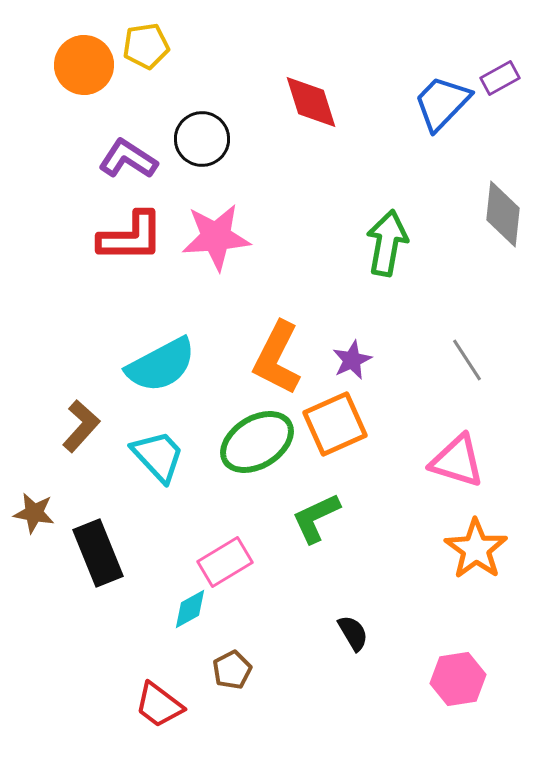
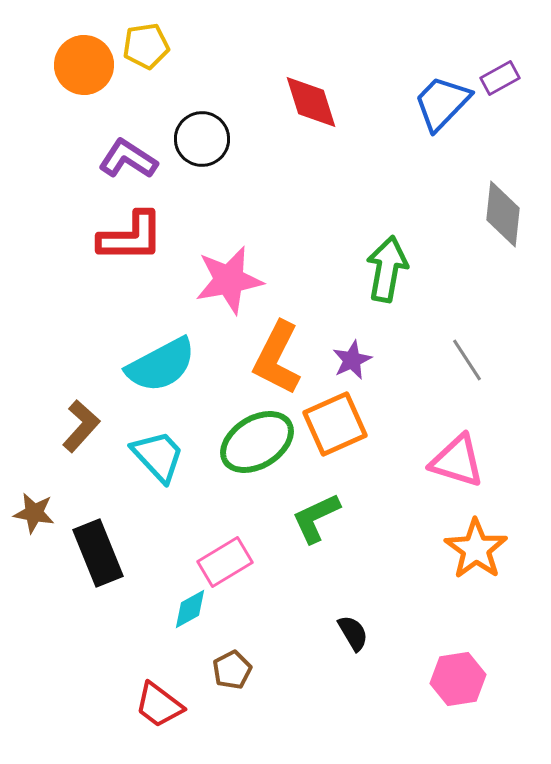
pink star: moved 13 px right, 43 px down; rotated 6 degrees counterclockwise
green arrow: moved 26 px down
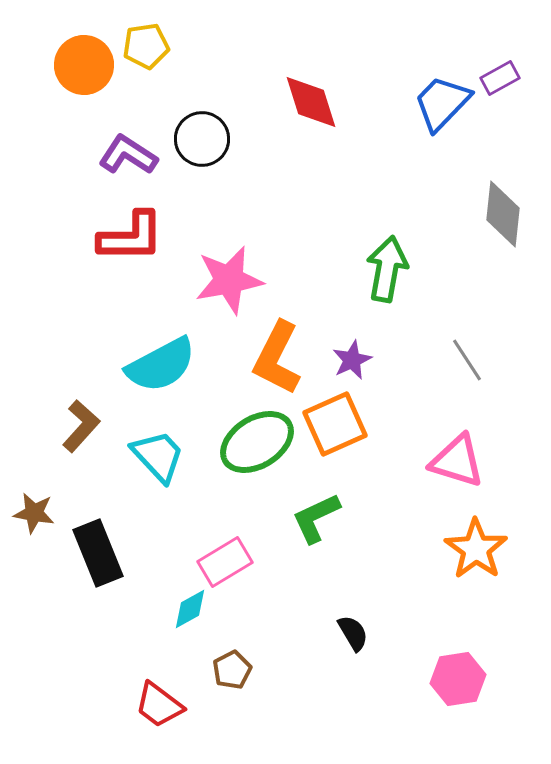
purple L-shape: moved 4 px up
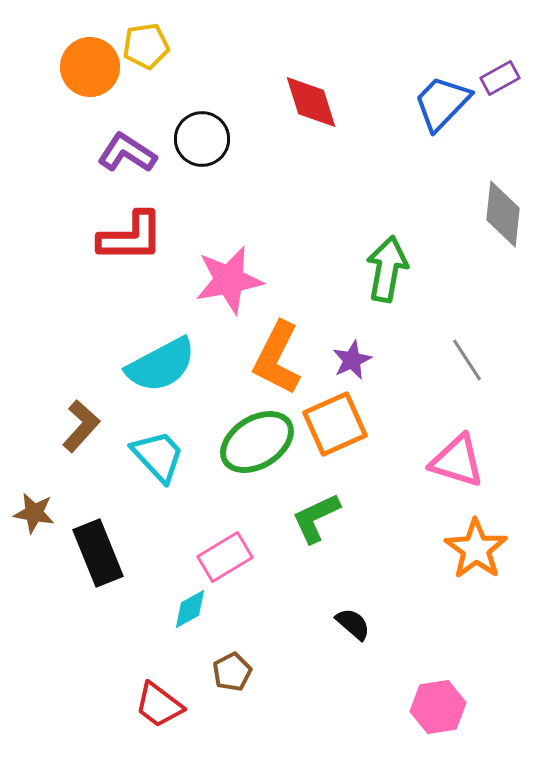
orange circle: moved 6 px right, 2 px down
purple L-shape: moved 1 px left, 2 px up
pink rectangle: moved 5 px up
black semicircle: moved 9 px up; rotated 18 degrees counterclockwise
brown pentagon: moved 2 px down
pink hexagon: moved 20 px left, 28 px down
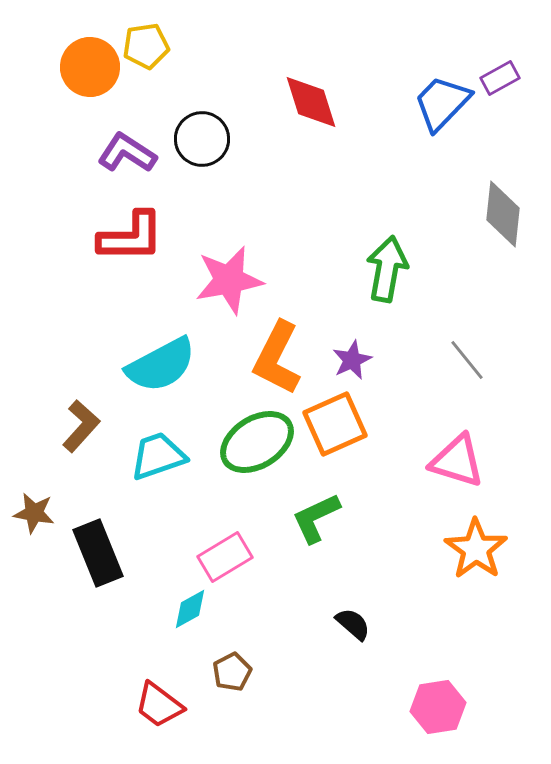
gray line: rotated 6 degrees counterclockwise
cyan trapezoid: rotated 66 degrees counterclockwise
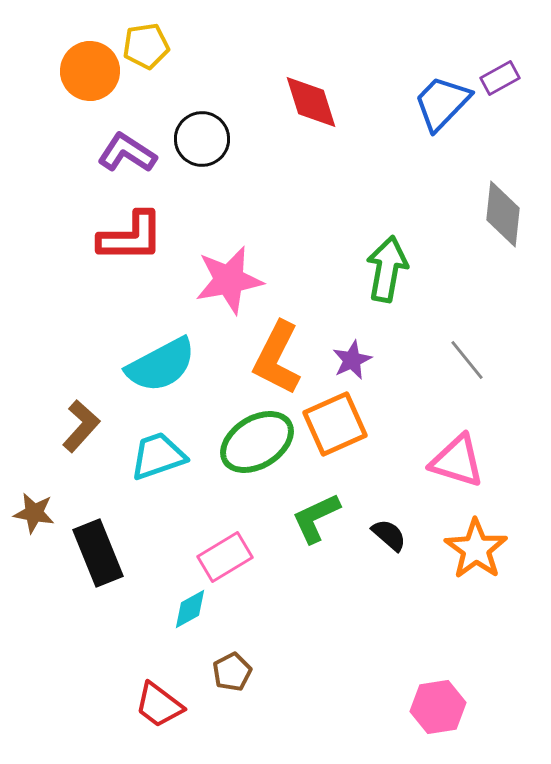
orange circle: moved 4 px down
black semicircle: moved 36 px right, 89 px up
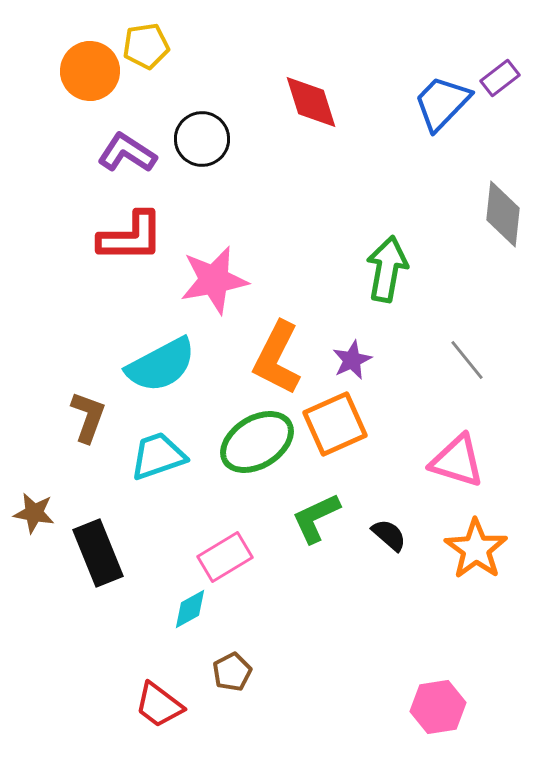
purple rectangle: rotated 9 degrees counterclockwise
pink star: moved 15 px left
brown L-shape: moved 7 px right, 9 px up; rotated 22 degrees counterclockwise
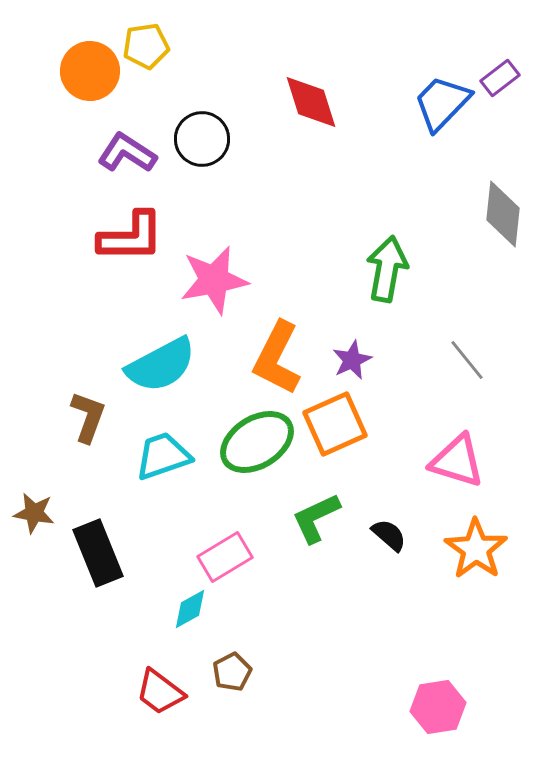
cyan trapezoid: moved 5 px right
red trapezoid: moved 1 px right, 13 px up
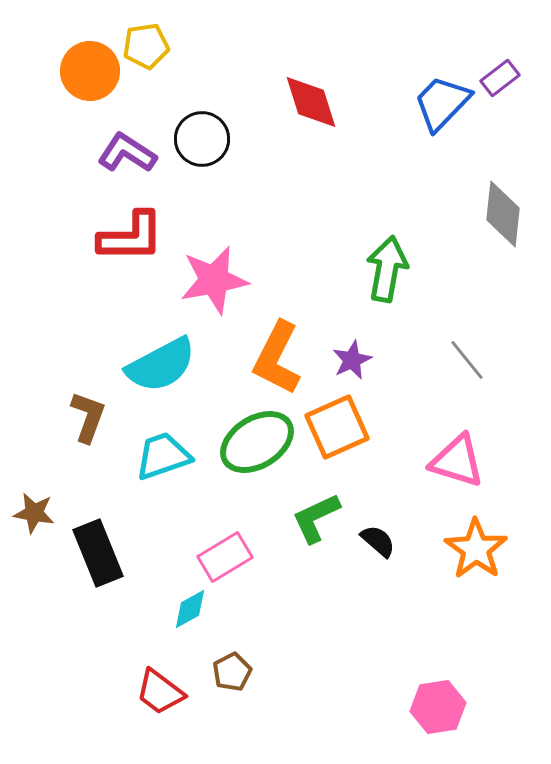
orange square: moved 2 px right, 3 px down
black semicircle: moved 11 px left, 6 px down
